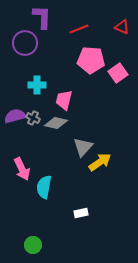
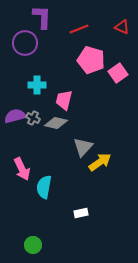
pink pentagon: rotated 12 degrees clockwise
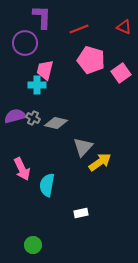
red triangle: moved 2 px right
pink square: moved 3 px right
pink trapezoid: moved 19 px left, 30 px up
cyan semicircle: moved 3 px right, 2 px up
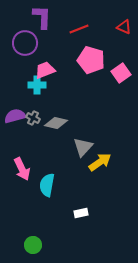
pink trapezoid: rotated 55 degrees clockwise
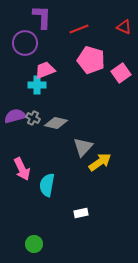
green circle: moved 1 px right, 1 px up
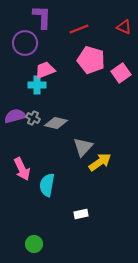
white rectangle: moved 1 px down
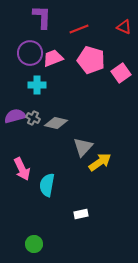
purple circle: moved 5 px right, 10 px down
pink trapezoid: moved 8 px right, 12 px up
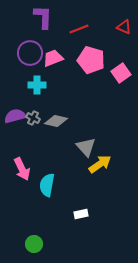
purple L-shape: moved 1 px right
gray diamond: moved 2 px up
gray triangle: moved 3 px right; rotated 25 degrees counterclockwise
yellow arrow: moved 2 px down
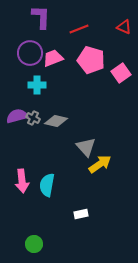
purple L-shape: moved 2 px left
purple semicircle: moved 2 px right
pink arrow: moved 12 px down; rotated 20 degrees clockwise
